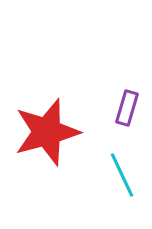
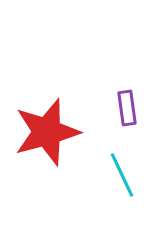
purple rectangle: rotated 24 degrees counterclockwise
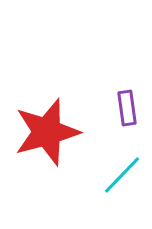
cyan line: rotated 69 degrees clockwise
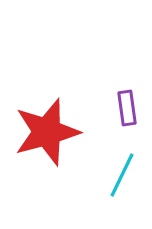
cyan line: rotated 18 degrees counterclockwise
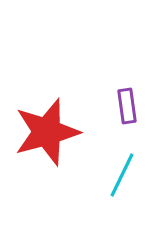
purple rectangle: moved 2 px up
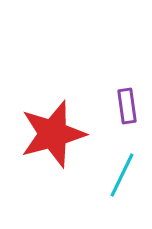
red star: moved 6 px right, 2 px down
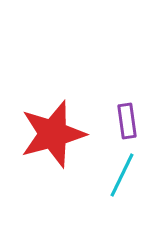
purple rectangle: moved 15 px down
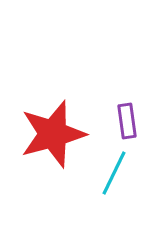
cyan line: moved 8 px left, 2 px up
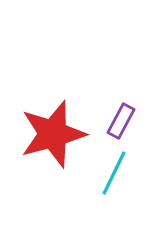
purple rectangle: moved 6 px left; rotated 36 degrees clockwise
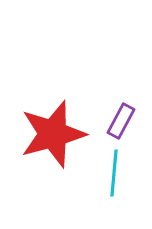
cyan line: rotated 21 degrees counterclockwise
